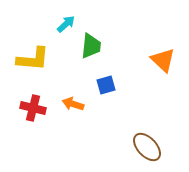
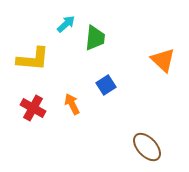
green trapezoid: moved 4 px right, 8 px up
blue square: rotated 18 degrees counterclockwise
orange arrow: moved 1 px left; rotated 45 degrees clockwise
red cross: rotated 15 degrees clockwise
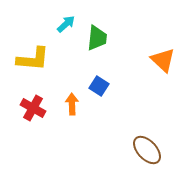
green trapezoid: moved 2 px right
blue square: moved 7 px left, 1 px down; rotated 24 degrees counterclockwise
orange arrow: rotated 25 degrees clockwise
brown ellipse: moved 3 px down
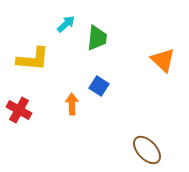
red cross: moved 14 px left, 2 px down
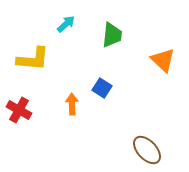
green trapezoid: moved 15 px right, 3 px up
blue square: moved 3 px right, 2 px down
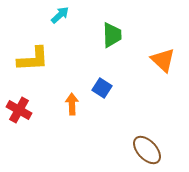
cyan arrow: moved 6 px left, 9 px up
green trapezoid: rotated 8 degrees counterclockwise
yellow L-shape: rotated 8 degrees counterclockwise
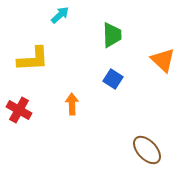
blue square: moved 11 px right, 9 px up
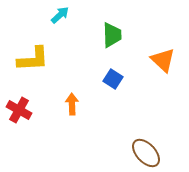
brown ellipse: moved 1 px left, 3 px down
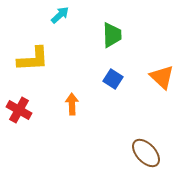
orange triangle: moved 1 px left, 17 px down
